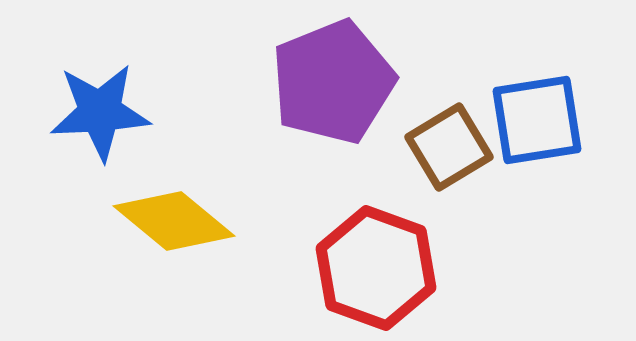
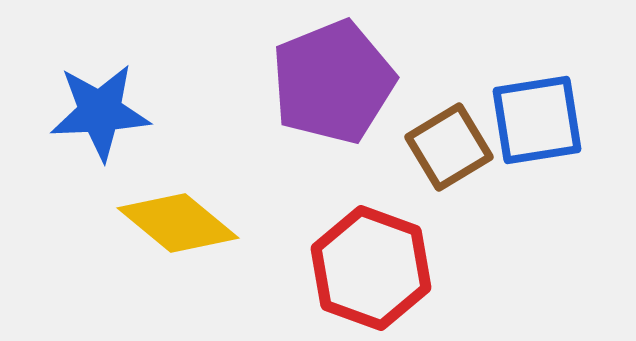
yellow diamond: moved 4 px right, 2 px down
red hexagon: moved 5 px left
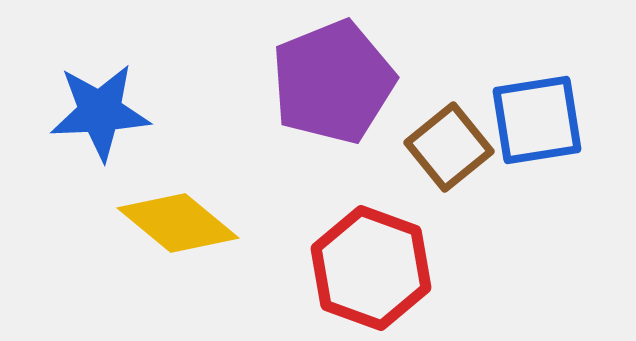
brown square: rotated 8 degrees counterclockwise
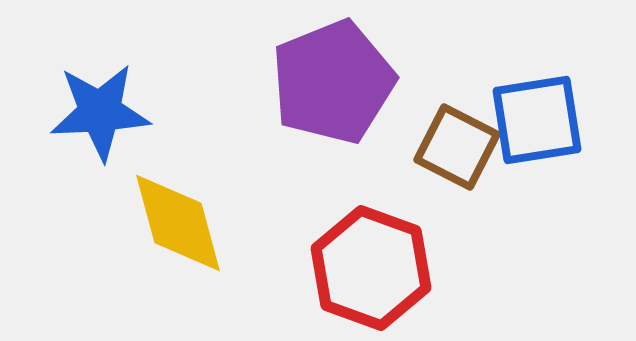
brown square: moved 8 px right; rotated 24 degrees counterclockwise
yellow diamond: rotated 35 degrees clockwise
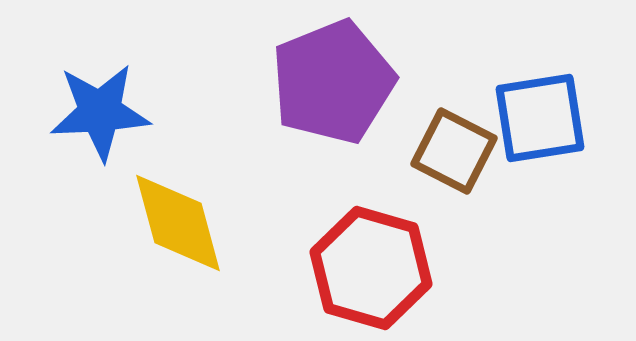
blue square: moved 3 px right, 2 px up
brown square: moved 3 px left, 4 px down
red hexagon: rotated 4 degrees counterclockwise
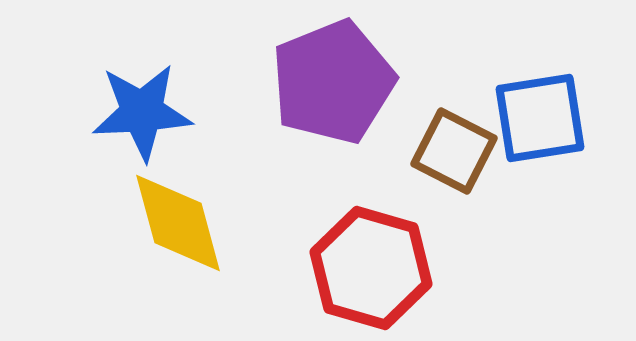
blue star: moved 42 px right
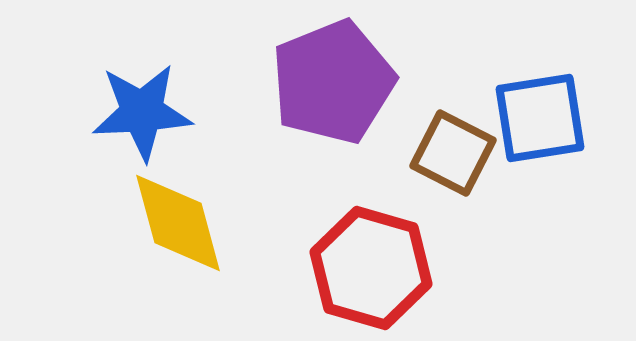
brown square: moved 1 px left, 2 px down
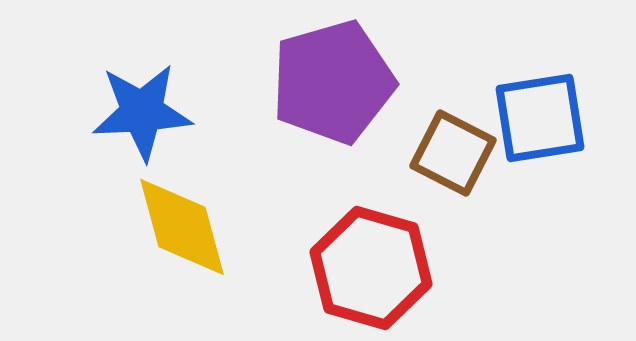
purple pentagon: rotated 6 degrees clockwise
yellow diamond: moved 4 px right, 4 px down
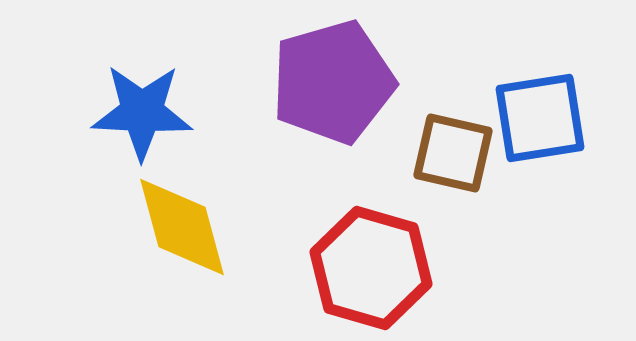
blue star: rotated 6 degrees clockwise
brown square: rotated 14 degrees counterclockwise
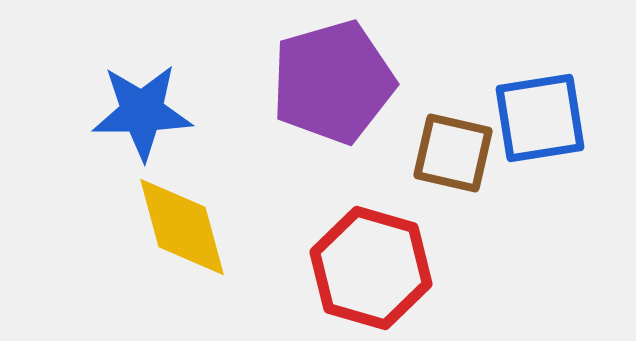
blue star: rotated 4 degrees counterclockwise
